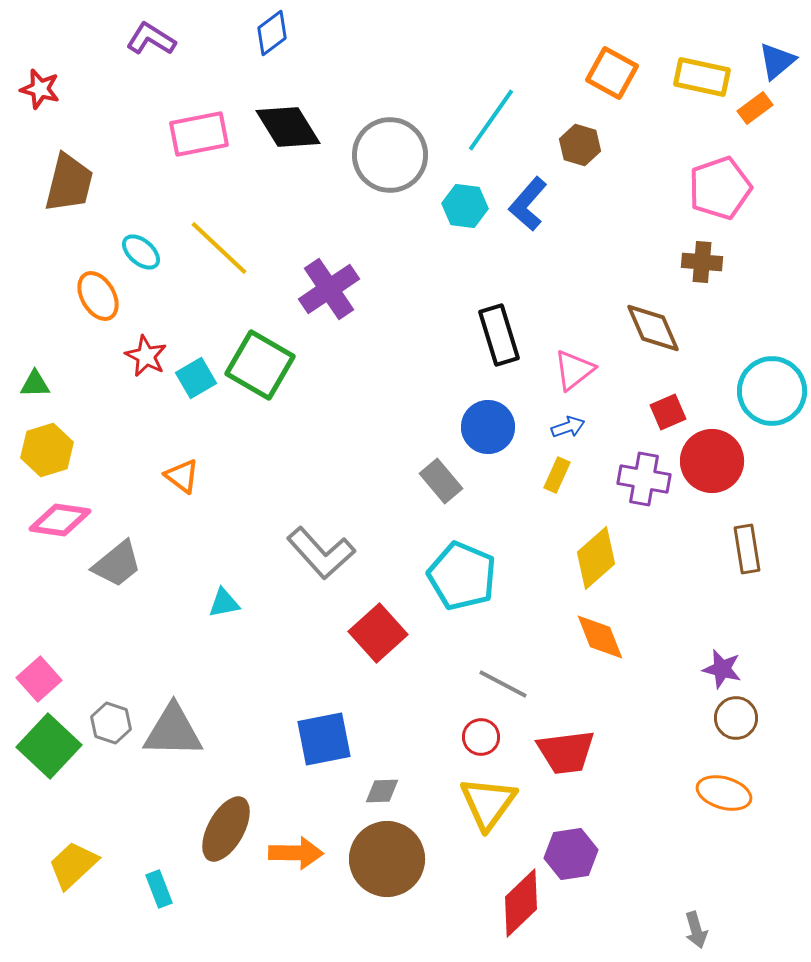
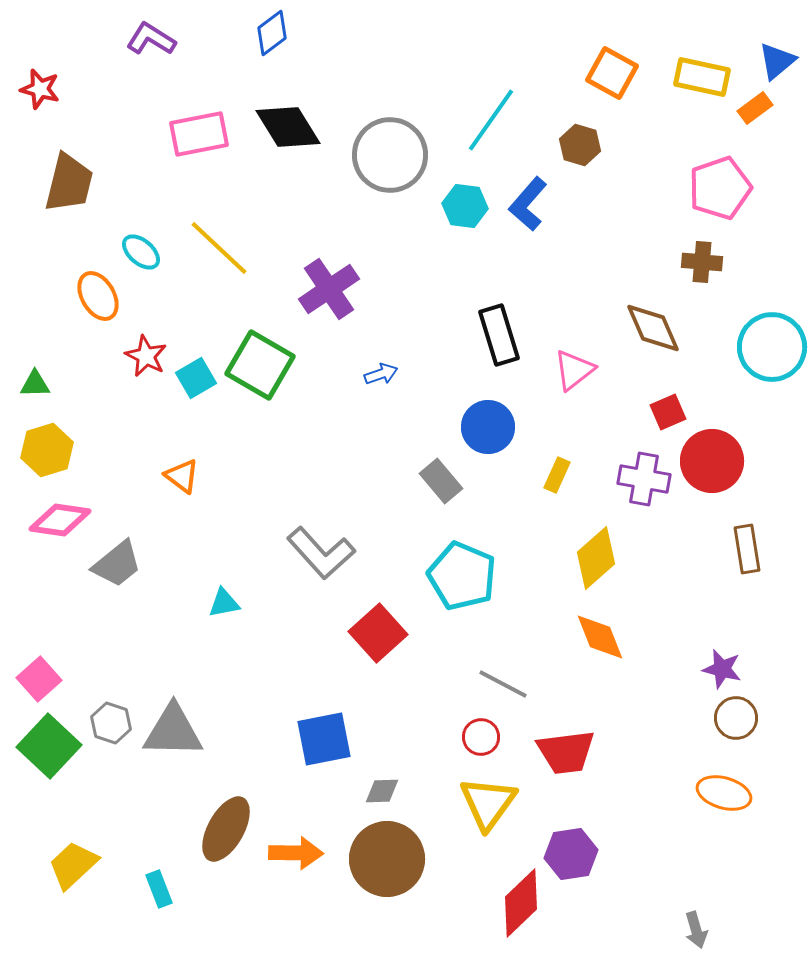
cyan circle at (772, 391): moved 44 px up
blue arrow at (568, 427): moved 187 px left, 53 px up
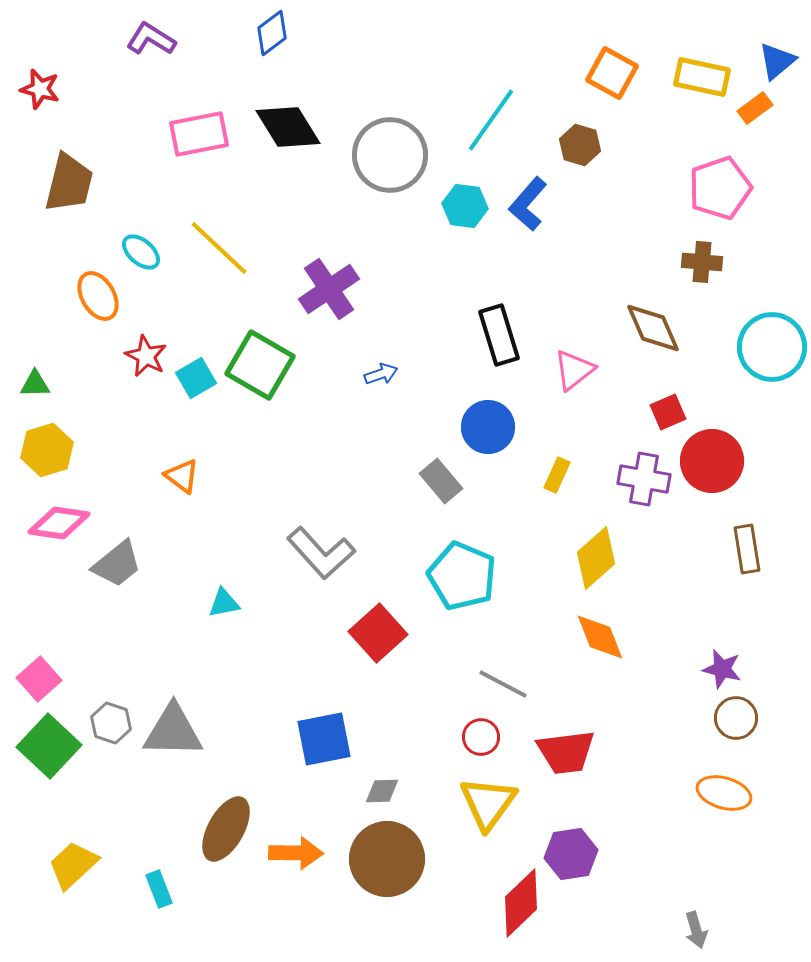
pink diamond at (60, 520): moved 1 px left, 3 px down
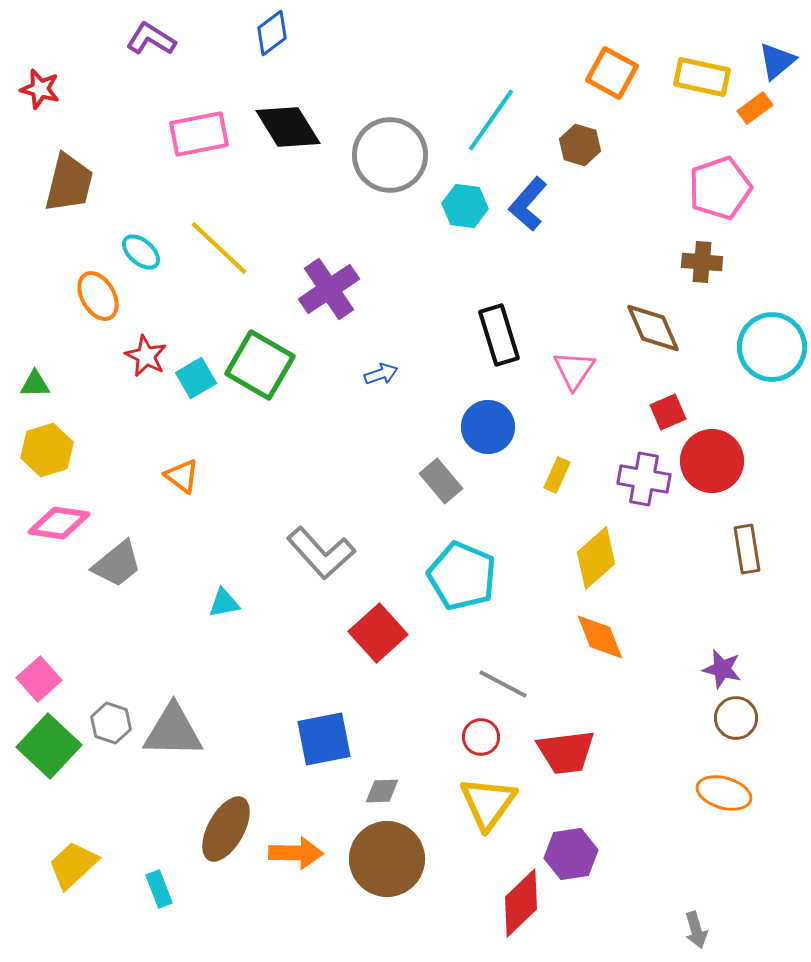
pink triangle at (574, 370): rotated 18 degrees counterclockwise
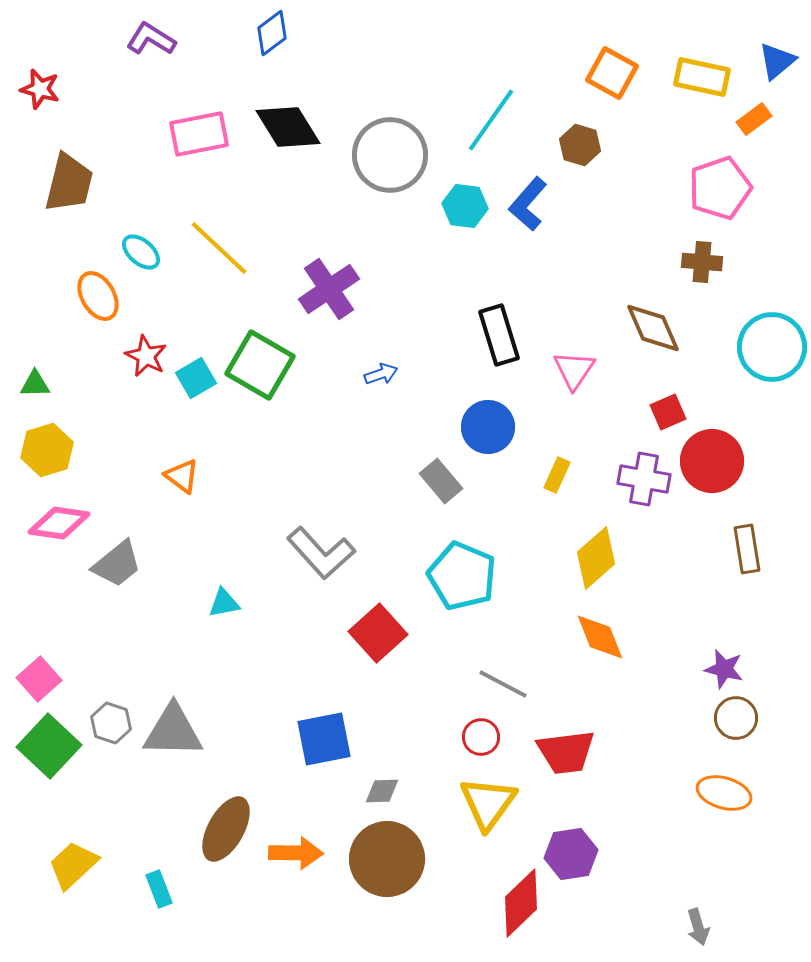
orange rectangle at (755, 108): moved 1 px left, 11 px down
purple star at (722, 669): moved 2 px right
gray arrow at (696, 930): moved 2 px right, 3 px up
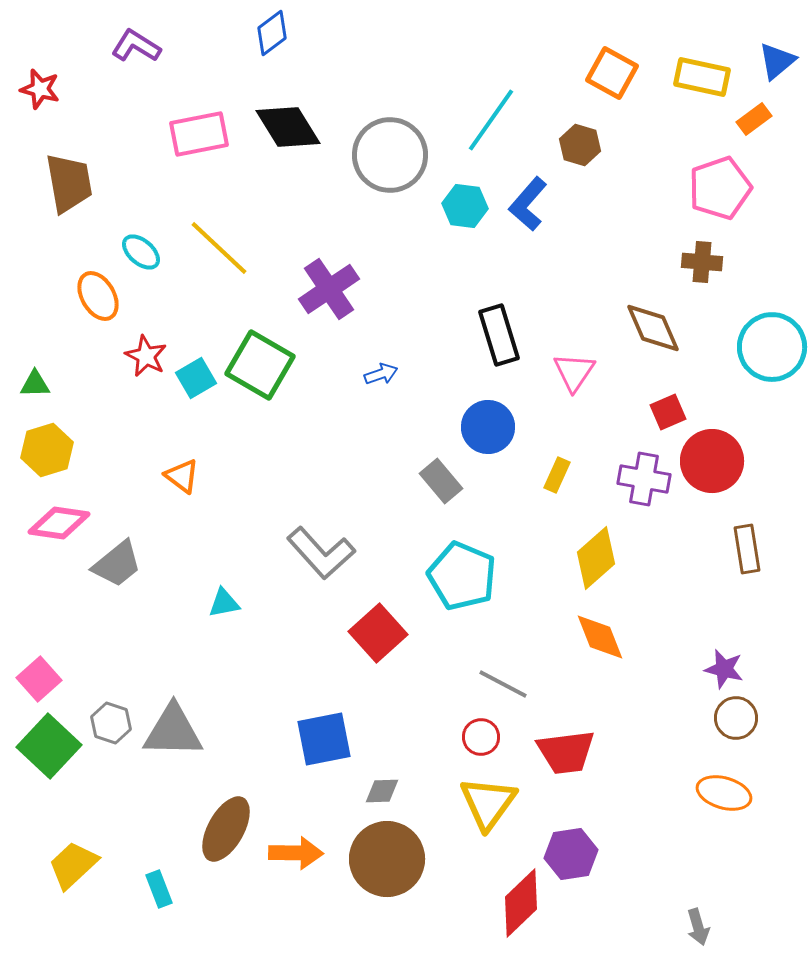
purple L-shape at (151, 39): moved 15 px left, 7 px down
brown trapezoid at (69, 183): rotated 24 degrees counterclockwise
pink triangle at (574, 370): moved 2 px down
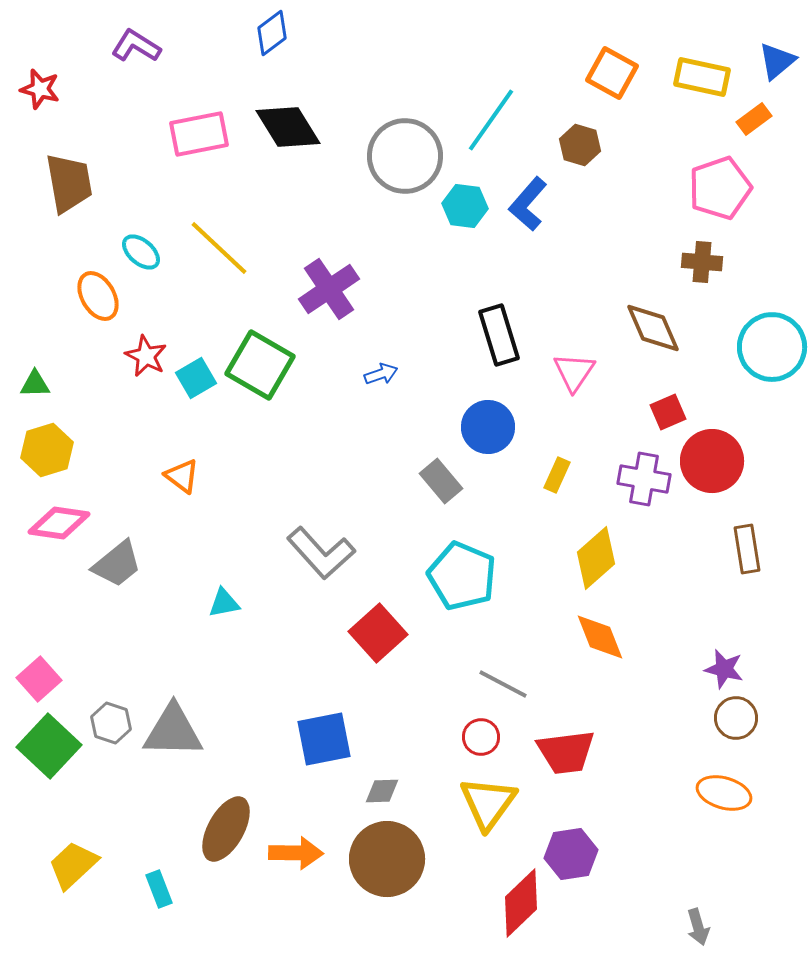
gray circle at (390, 155): moved 15 px right, 1 px down
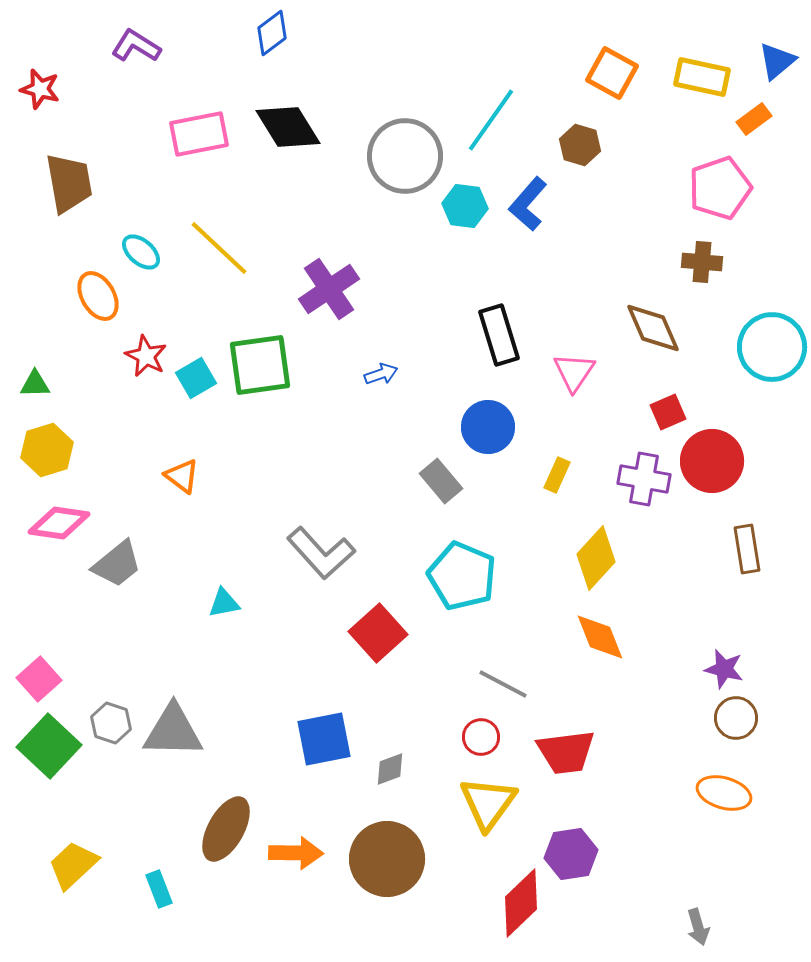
green square at (260, 365): rotated 38 degrees counterclockwise
yellow diamond at (596, 558): rotated 6 degrees counterclockwise
gray diamond at (382, 791): moved 8 px right, 22 px up; rotated 18 degrees counterclockwise
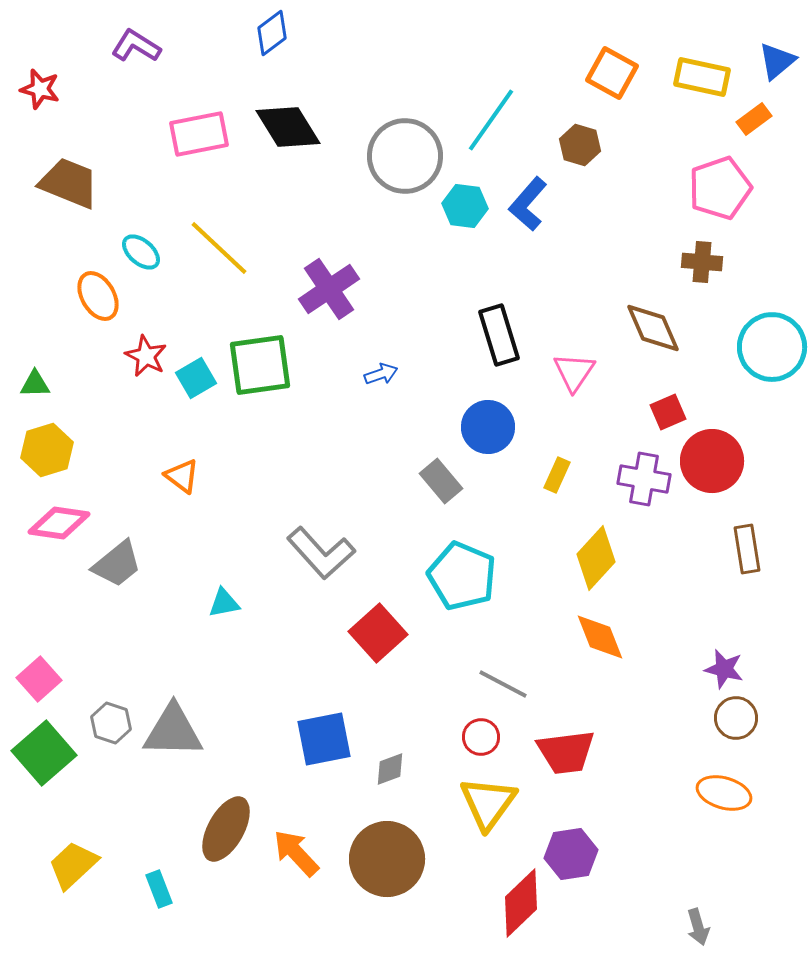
brown trapezoid at (69, 183): rotated 58 degrees counterclockwise
green square at (49, 746): moved 5 px left, 7 px down; rotated 6 degrees clockwise
orange arrow at (296, 853): rotated 134 degrees counterclockwise
